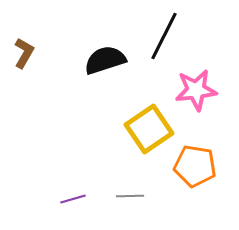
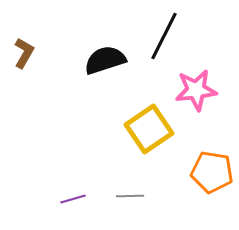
orange pentagon: moved 17 px right, 6 px down
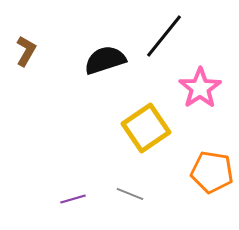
black line: rotated 12 degrees clockwise
brown L-shape: moved 2 px right, 2 px up
pink star: moved 4 px right, 2 px up; rotated 27 degrees counterclockwise
yellow square: moved 3 px left, 1 px up
gray line: moved 2 px up; rotated 24 degrees clockwise
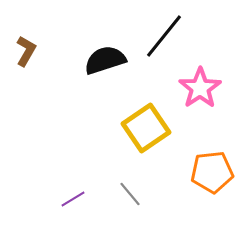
orange pentagon: rotated 15 degrees counterclockwise
gray line: rotated 28 degrees clockwise
purple line: rotated 15 degrees counterclockwise
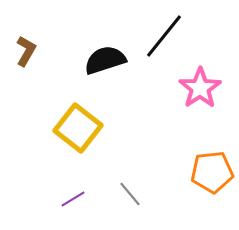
yellow square: moved 68 px left; rotated 18 degrees counterclockwise
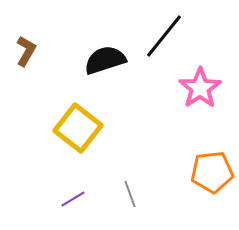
gray line: rotated 20 degrees clockwise
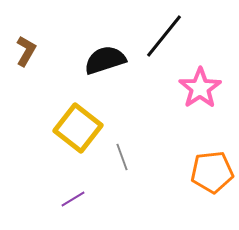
gray line: moved 8 px left, 37 px up
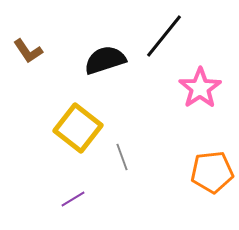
brown L-shape: moved 2 px right; rotated 116 degrees clockwise
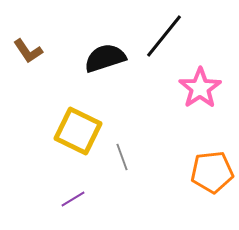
black semicircle: moved 2 px up
yellow square: moved 3 px down; rotated 12 degrees counterclockwise
